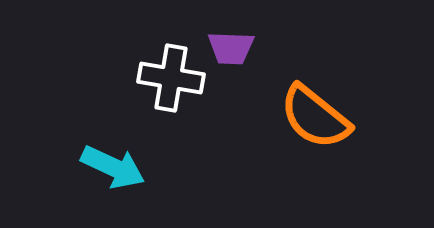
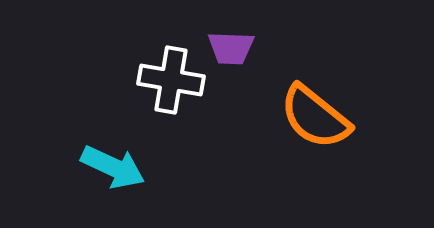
white cross: moved 2 px down
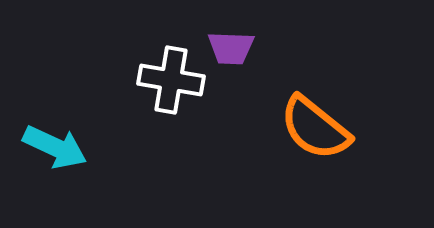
orange semicircle: moved 11 px down
cyan arrow: moved 58 px left, 20 px up
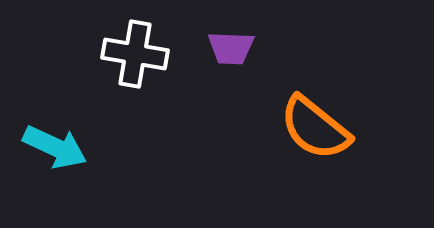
white cross: moved 36 px left, 26 px up
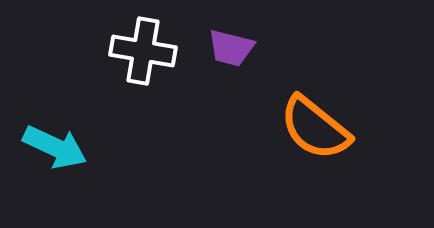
purple trapezoid: rotated 12 degrees clockwise
white cross: moved 8 px right, 3 px up
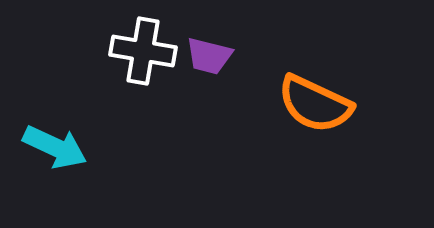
purple trapezoid: moved 22 px left, 8 px down
orange semicircle: moved 24 px up; rotated 14 degrees counterclockwise
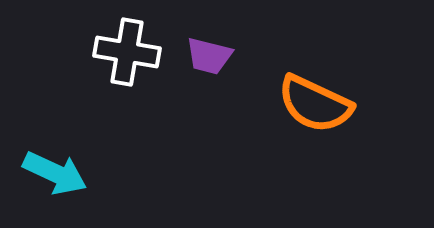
white cross: moved 16 px left, 1 px down
cyan arrow: moved 26 px down
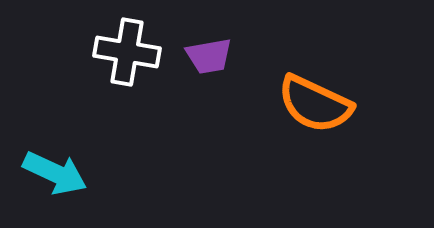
purple trapezoid: rotated 24 degrees counterclockwise
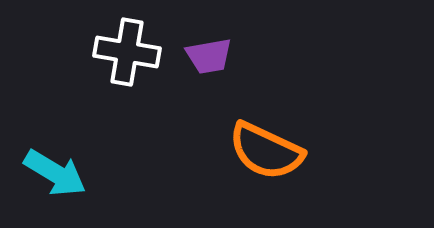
orange semicircle: moved 49 px left, 47 px down
cyan arrow: rotated 6 degrees clockwise
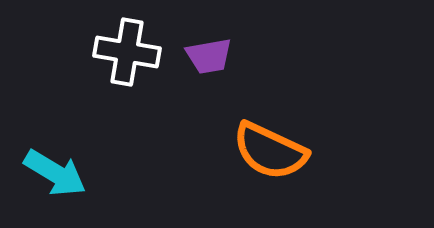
orange semicircle: moved 4 px right
